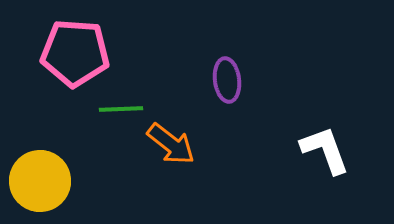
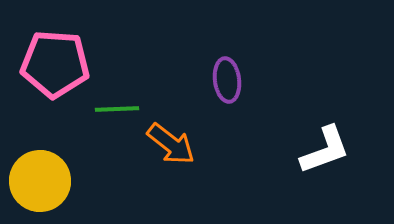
pink pentagon: moved 20 px left, 11 px down
green line: moved 4 px left
white L-shape: rotated 90 degrees clockwise
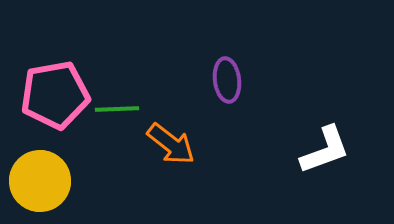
pink pentagon: moved 31 px down; rotated 14 degrees counterclockwise
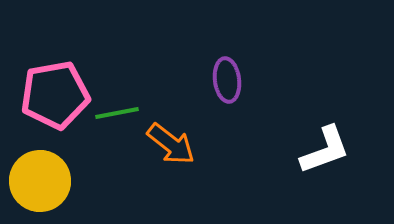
green line: moved 4 px down; rotated 9 degrees counterclockwise
